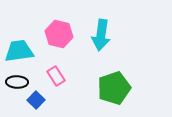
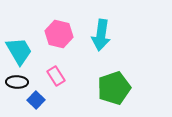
cyan trapezoid: rotated 68 degrees clockwise
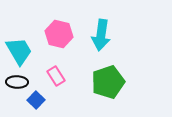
green pentagon: moved 6 px left, 6 px up
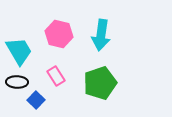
green pentagon: moved 8 px left, 1 px down
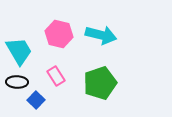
cyan arrow: rotated 84 degrees counterclockwise
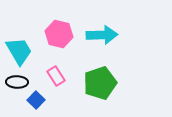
cyan arrow: moved 1 px right; rotated 16 degrees counterclockwise
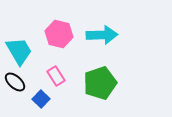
black ellipse: moved 2 px left; rotated 40 degrees clockwise
blue square: moved 5 px right, 1 px up
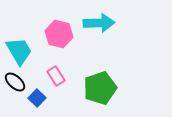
cyan arrow: moved 3 px left, 12 px up
green pentagon: moved 5 px down
blue square: moved 4 px left, 1 px up
